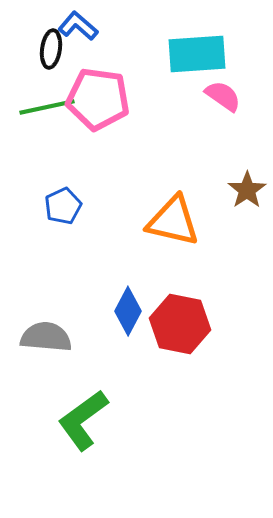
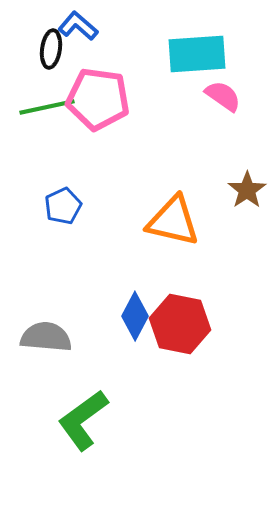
blue diamond: moved 7 px right, 5 px down
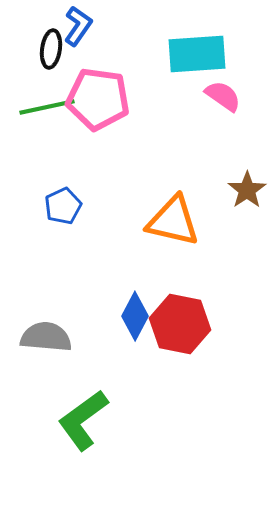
blue L-shape: rotated 84 degrees clockwise
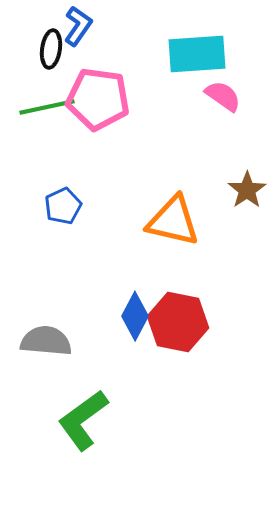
red hexagon: moved 2 px left, 2 px up
gray semicircle: moved 4 px down
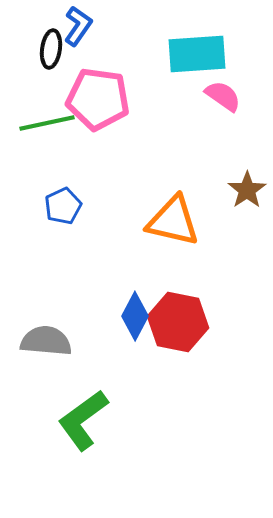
green line: moved 16 px down
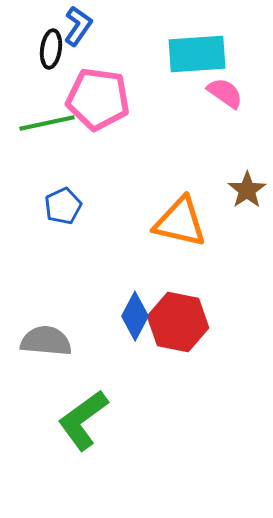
pink semicircle: moved 2 px right, 3 px up
orange triangle: moved 7 px right, 1 px down
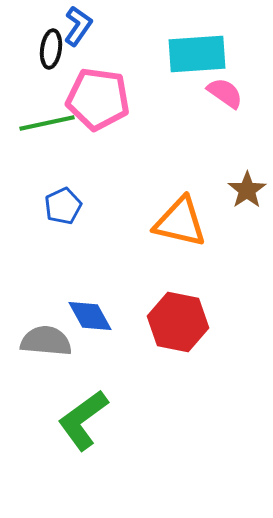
blue diamond: moved 45 px left; rotated 57 degrees counterclockwise
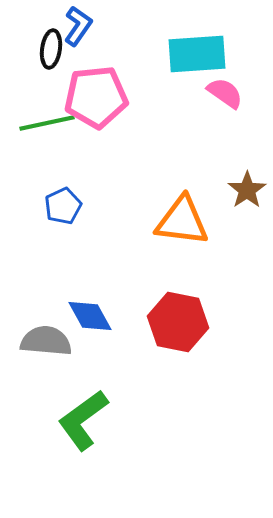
pink pentagon: moved 2 px left, 2 px up; rotated 14 degrees counterclockwise
orange triangle: moved 2 px right, 1 px up; rotated 6 degrees counterclockwise
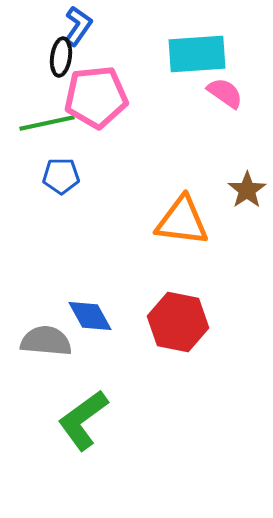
black ellipse: moved 10 px right, 8 px down
blue pentagon: moved 2 px left, 30 px up; rotated 24 degrees clockwise
